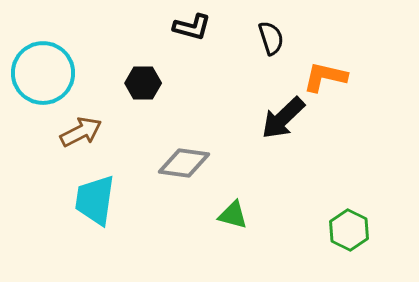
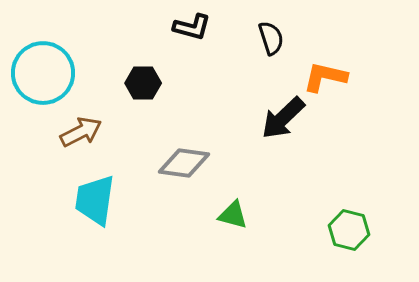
green hexagon: rotated 12 degrees counterclockwise
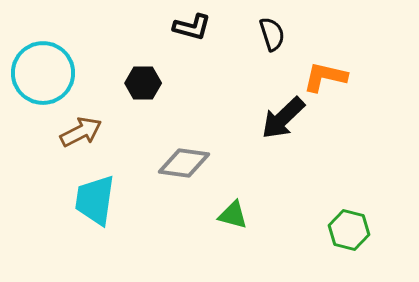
black semicircle: moved 1 px right, 4 px up
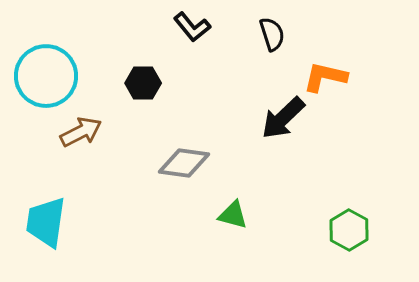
black L-shape: rotated 36 degrees clockwise
cyan circle: moved 3 px right, 3 px down
cyan trapezoid: moved 49 px left, 22 px down
green hexagon: rotated 15 degrees clockwise
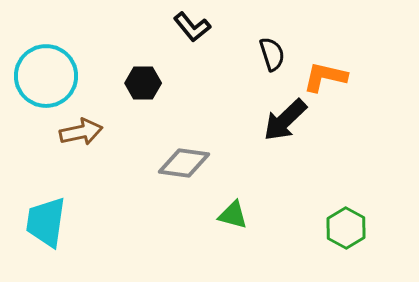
black semicircle: moved 20 px down
black arrow: moved 2 px right, 2 px down
brown arrow: rotated 15 degrees clockwise
green hexagon: moved 3 px left, 2 px up
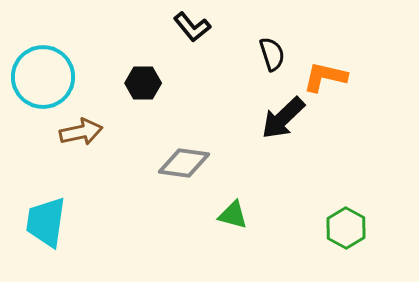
cyan circle: moved 3 px left, 1 px down
black arrow: moved 2 px left, 2 px up
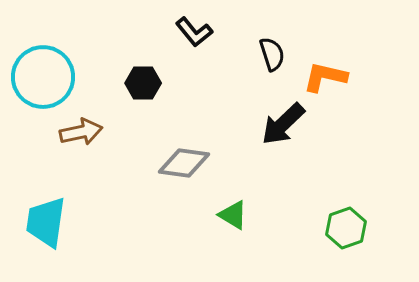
black L-shape: moved 2 px right, 5 px down
black arrow: moved 6 px down
green triangle: rotated 16 degrees clockwise
green hexagon: rotated 12 degrees clockwise
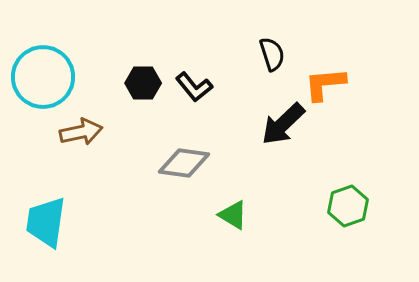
black L-shape: moved 55 px down
orange L-shape: moved 7 px down; rotated 18 degrees counterclockwise
green hexagon: moved 2 px right, 22 px up
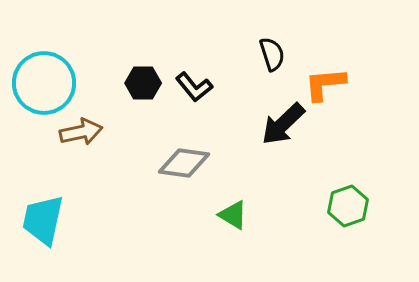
cyan circle: moved 1 px right, 6 px down
cyan trapezoid: moved 3 px left, 2 px up; rotated 4 degrees clockwise
